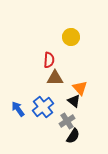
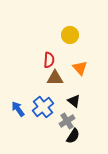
yellow circle: moved 1 px left, 2 px up
orange triangle: moved 20 px up
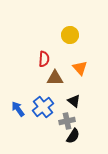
red semicircle: moved 5 px left, 1 px up
gray cross: rotated 21 degrees clockwise
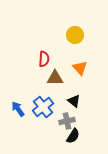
yellow circle: moved 5 px right
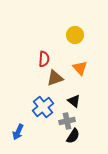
brown triangle: rotated 18 degrees counterclockwise
blue arrow: moved 23 px down; rotated 119 degrees counterclockwise
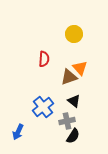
yellow circle: moved 1 px left, 1 px up
brown triangle: moved 14 px right, 1 px up
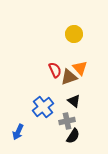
red semicircle: moved 11 px right, 11 px down; rotated 28 degrees counterclockwise
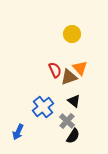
yellow circle: moved 2 px left
gray cross: rotated 35 degrees counterclockwise
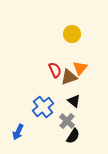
orange triangle: rotated 21 degrees clockwise
